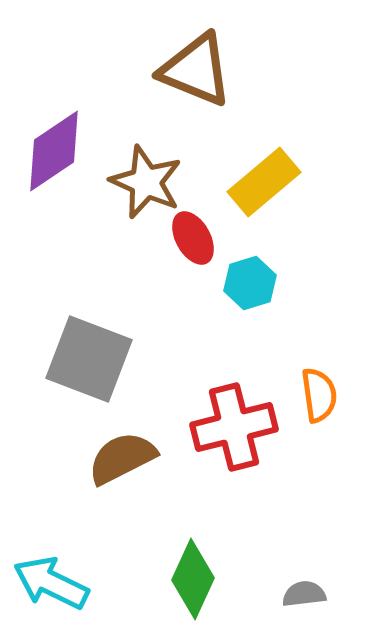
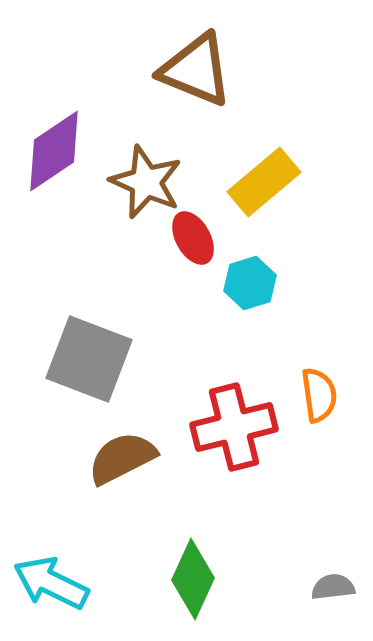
gray semicircle: moved 29 px right, 7 px up
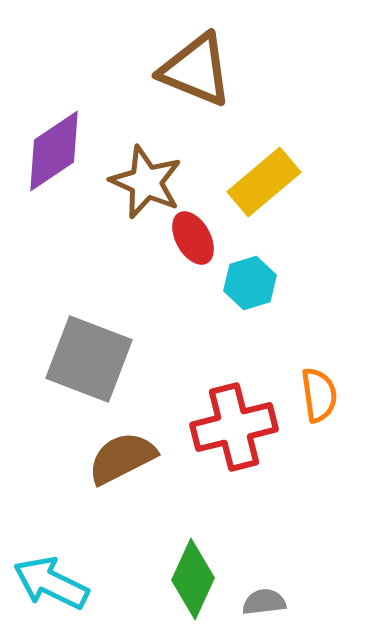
gray semicircle: moved 69 px left, 15 px down
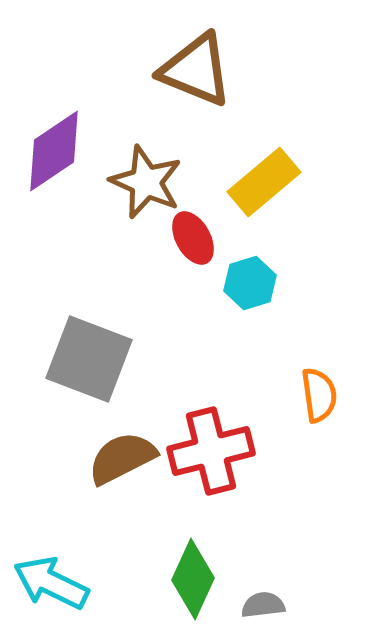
red cross: moved 23 px left, 24 px down
gray semicircle: moved 1 px left, 3 px down
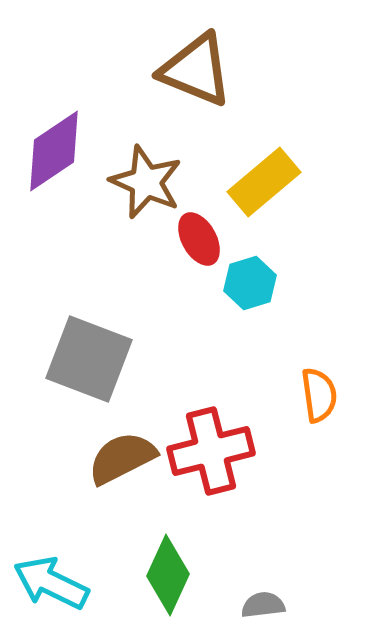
red ellipse: moved 6 px right, 1 px down
green diamond: moved 25 px left, 4 px up
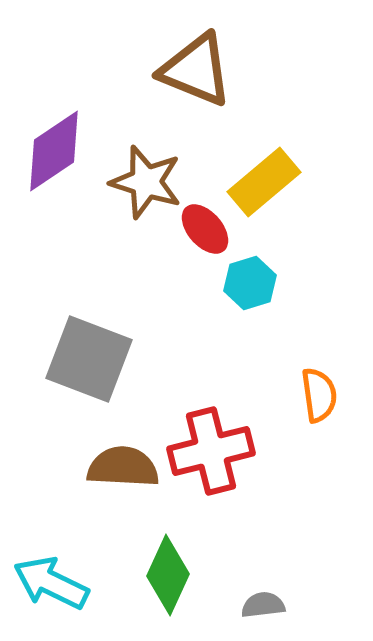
brown star: rotated 6 degrees counterclockwise
red ellipse: moved 6 px right, 10 px up; rotated 12 degrees counterclockwise
brown semicircle: moved 1 px right, 9 px down; rotated 30 degrees clockwise
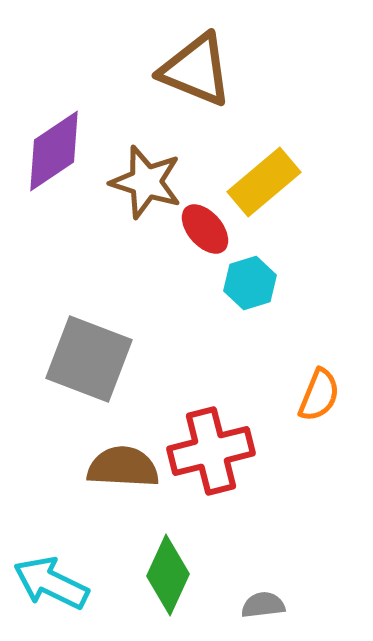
orange semicircle: rotated 30 degrees clockwise
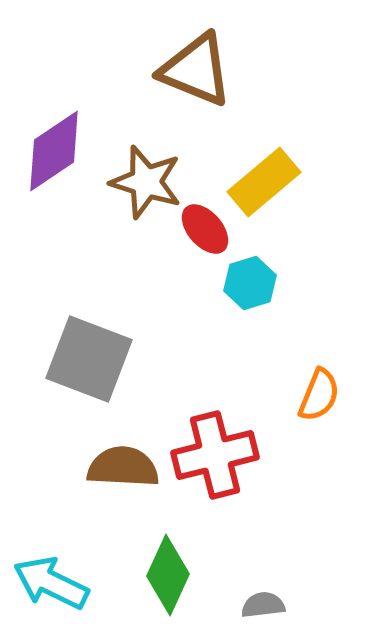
red cross: moved 4 px right, 4 px down
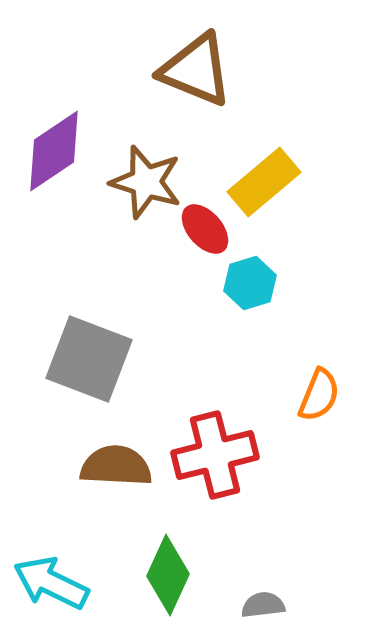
brown semicircle: moved 7 px left, 1 px up
